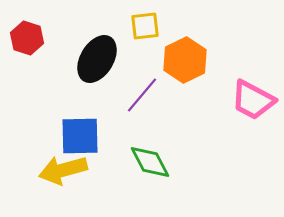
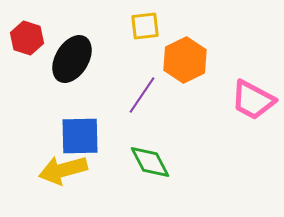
black ellipse: moved 25 px left
purple line: rotated 6 degrees counterclockwise
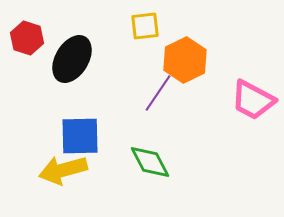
purple line: moved 16 px right, 2 px up
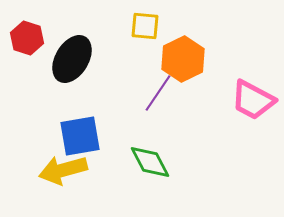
yellow square: rotated 12 degrees clockwise
orange hexagon: moved 2 px left, 1 px up
blue square: rotated 9 degrees counterclockwise
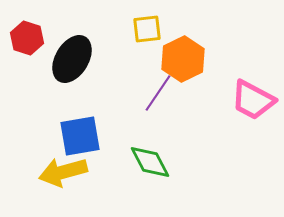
yellow square: moved 2 px right, 3 px down; rotated 12 degrees counterclockwise
yellow arrow: moved 2 px down
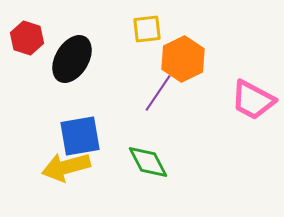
green diamond: moved 2 px left
yellow arrow: moved 3 px right, 5 px up
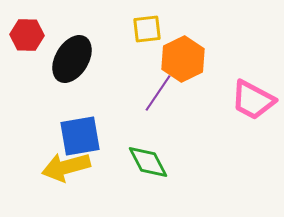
red hexagon: moved 3 px up; rotated 16 degrees counterclockwise
